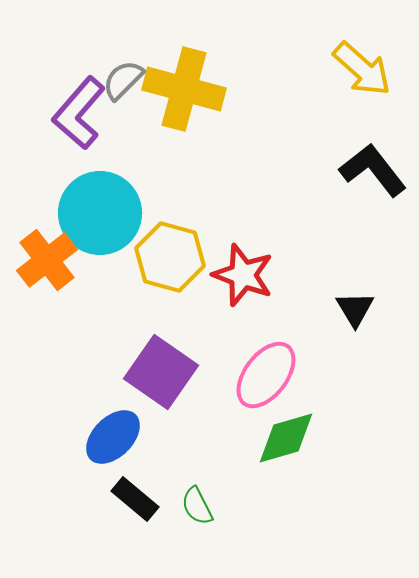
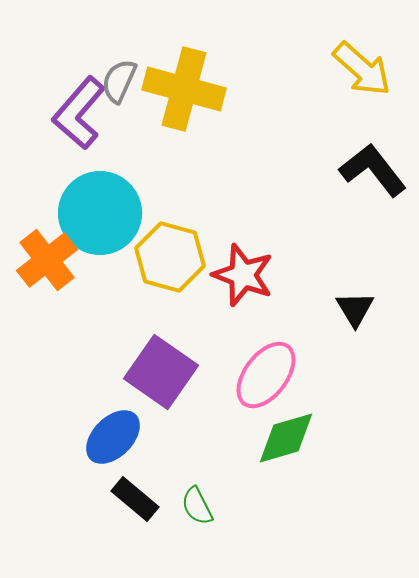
gray semicircle: moved 4 px left, 1 px down; rotated 21 degrees counterclockwise
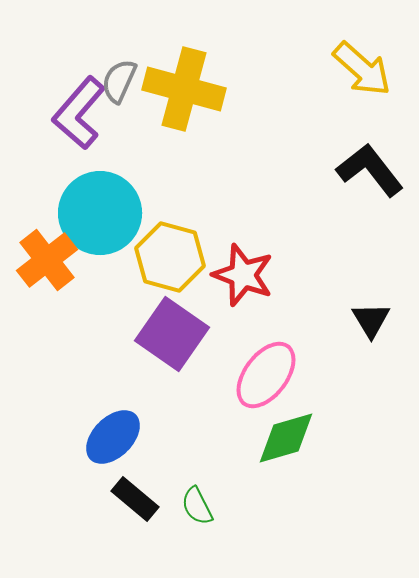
black L-shape: moved 3 px left
black triangle: moved 16 px right, 11 px down
purple square: moved 11 px right, 38 px up
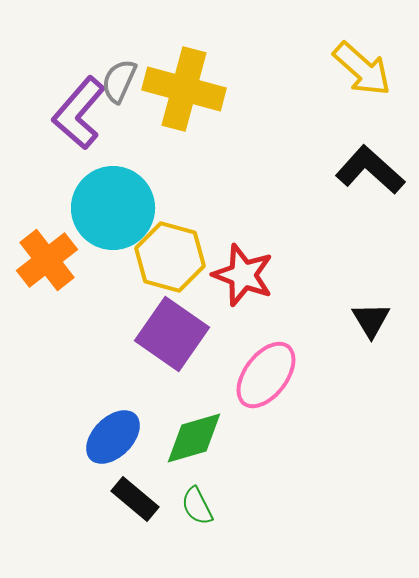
black L-shape: rotated 10 degrees counterclockwise
cyan circle: moved 13 px right, 5 px up
green diamond: moved 92 px left
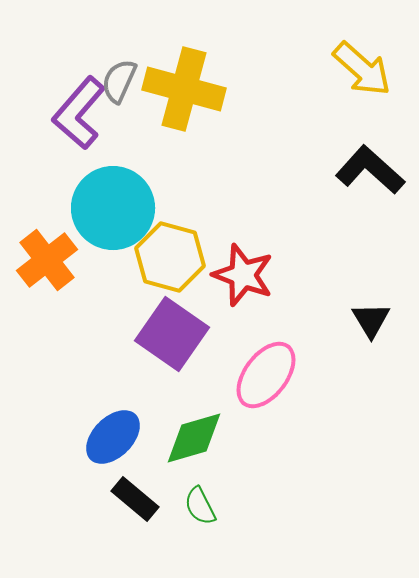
green semicircle: moved 3 px right
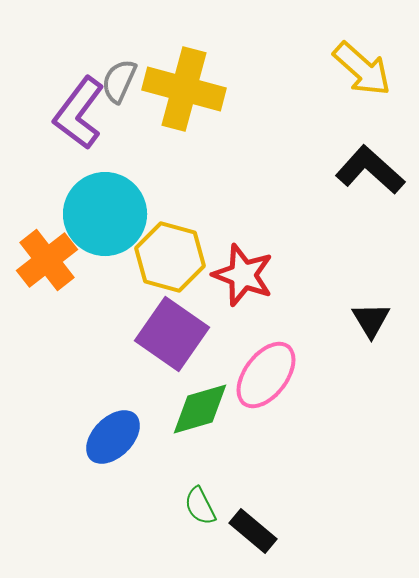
purple L-shape: rotated 4 degrees counterclockwise
cyan circle: moved 8 px left, 6 px down
green diamond: moved 6 px right, 29 px up
black rectangle: moved 118 px right, 32 px down
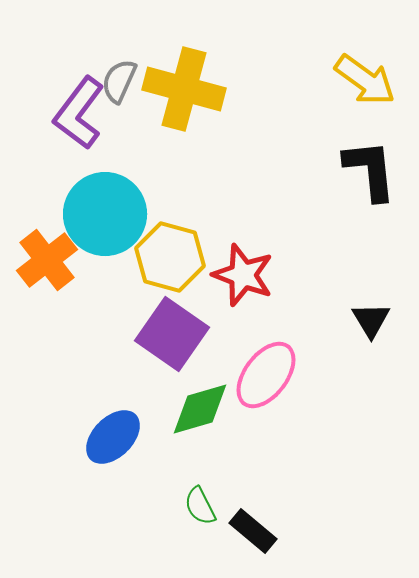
yellow arrow: moved 3 px right, 11 px down; rotated 6 degrees counterclockwise
black L-shape: rotated 42 degrees clockwise
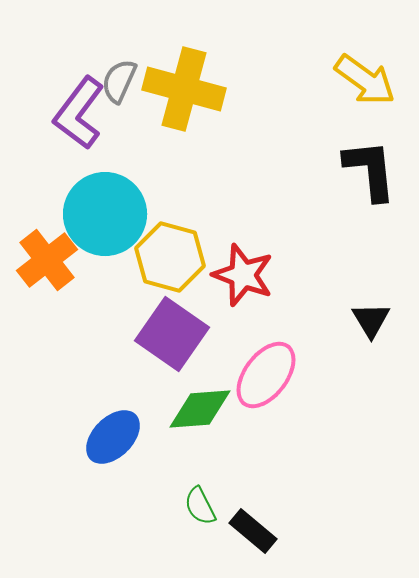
green diamond: rotated 12 degrees clockwise
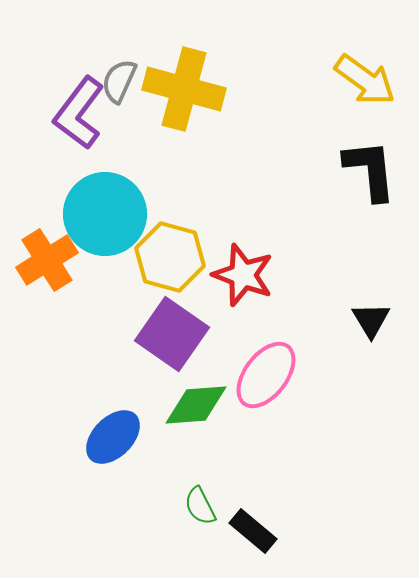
orange cross: rotated 6 degrees clockwise
green diamond: moved 4 px left, 4 px up
